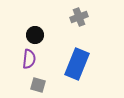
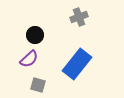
purple semicircle: rotated 42 degrees clockwise
blue rectangle: rotated 16 degrees clockwise
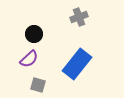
black circle: moved 1 px left, 1 px up
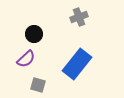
purple semicircle: moved 3 px left
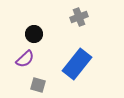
purple semicircle: moved 1 px left
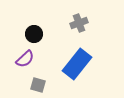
gray cross: moved 6 px down
